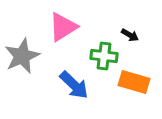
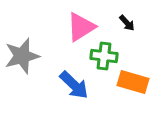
pink triangle: moved 18 px right
black arrow: moved 3 px left, 12 px up; rotated 18 degrees clockwise
gray star: rotated 9 degrees clockwise
orange rectangle: moved 1 px left
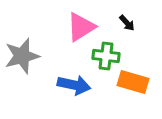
green cross: moved 2 px right
blue arrow: rotated 32 degrees counterclockwise
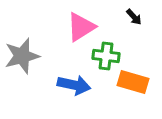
black arrow: moved 7 px right, 6 px up
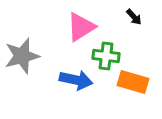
blue arrow: moved 2 px right, 5 px up
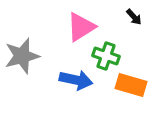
green cross: rotated 12 degrees clockwise
orange rectangle: moved 2 px left, 3 px down
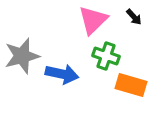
pink triangle: moved 12 px right, 7 px up; rotated 12 degrees counterclockwise
blue arrow: moved 14 px left, 6 px up
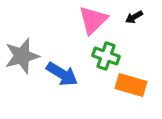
black arrow: rotated 102 degrees clockwise
blue arrow: rotated 20 degrees clockwise
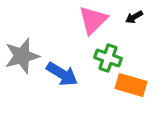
green cross: moved 2 px right, 2 px down
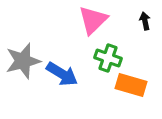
black arrow: moved 11 px right, 4 px down; rotated 108 degrees clockwise
gray star: moved 1 px right, 5 px down
